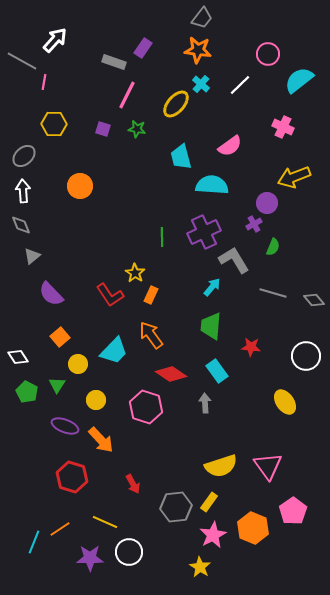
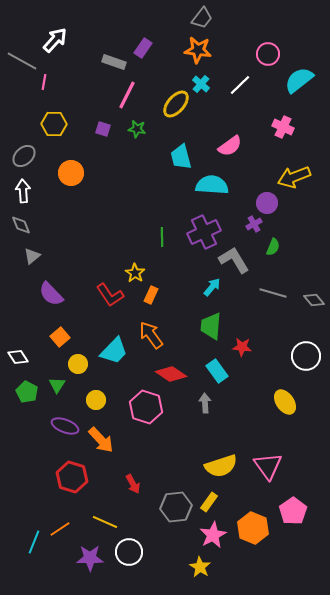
orange circle at (80, 186): moved 9 px left, 13 px up
red star at (251, 347): moved 9 px left
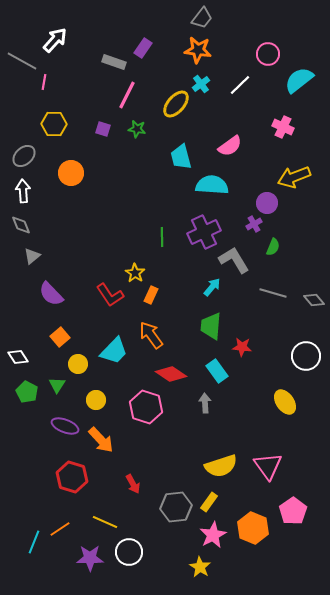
cyan cross at (201, 84): rotated 12 degrees clockwise
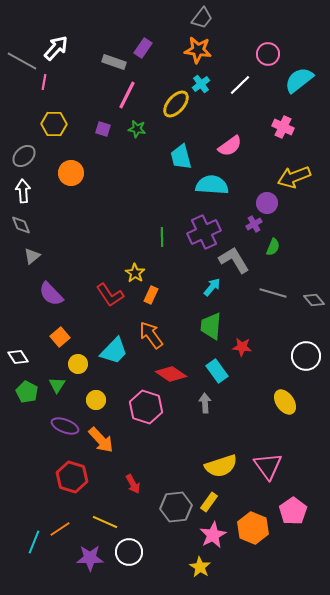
white arrow at (55, 40): moved 1 px right, 8 px down
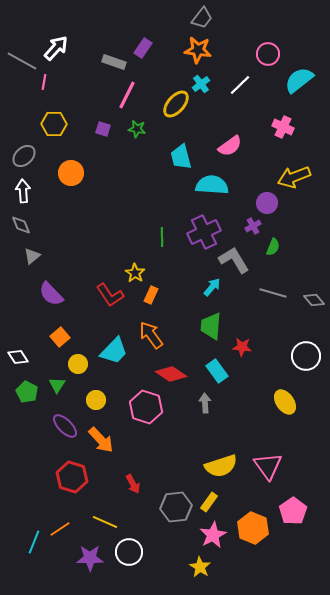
purple cross at (254, 224): moved 1 px left, 2 px down
purple ellipse at (65, 426): rotated 24 degrees clockwise
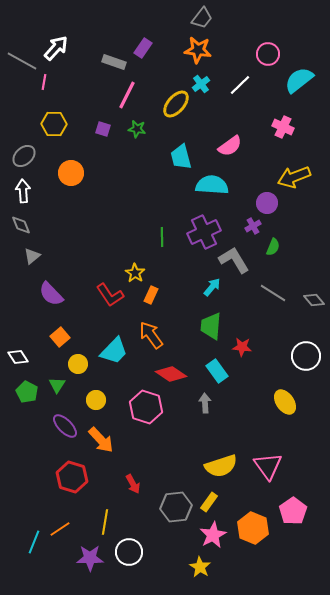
gray line at (273, 293): rotated 16 degrees clockwise
yellow line at (105, 522): rotated 75 degrees clockwise
